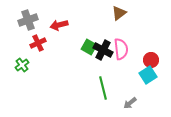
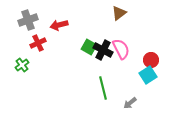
pink semicircle: rotated 20 degrees counterclockwise
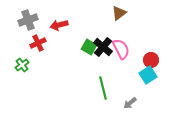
black cross: moved 3 px up; rotated 12 degrees clockwise
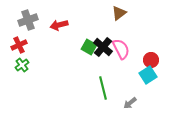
red cross: moved 19 px left, 2 px down
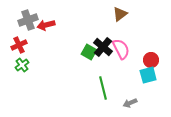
brown triangle: moved 1 px right, 1 px down
red arrow: moved 13 px left
green square: moved 5 px down
cyan square: rotated 18 degrees clockwise
gray arrow: rotated 16 degrees clockwise
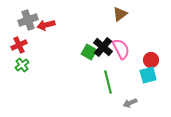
green line: moved 5 px right, 6 px up
